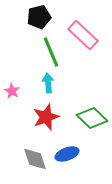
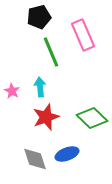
pink rectangle: rotated 24 degrees clockwise
cyan arrow: moved 8 px left, 4 px down
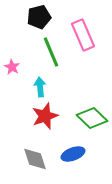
pink star: moved 24 px up
red star: moved 1 px left, 1 px up
blue ellipse: moved 6 px right
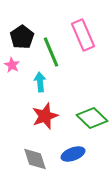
black pentagon: moved 17 px left, 20 px down; rotated 20 degrees counterclockwise
pink star: moved 2 px up
cyan arrow: moved 5 px up
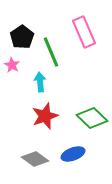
pink rectangle: moved 1 px right, 3 px up
gray diamond: rotated 36 degrees counterclockwise
